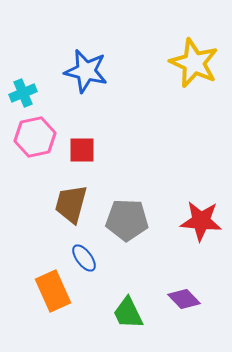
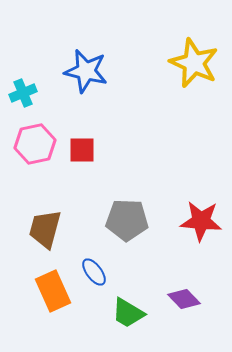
pink hexagon: moved 7 px down
brown trapezoid: moved 26 px left, 25 px down
blue ellipse: moved 10 px right, 14 px down
green trapezoid: rotated 33 degrees counterclockwise
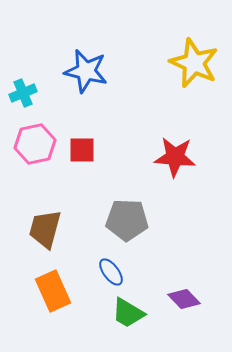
red star: moved 26 px left, 64 px up
blue ellipse: moved 17 px right
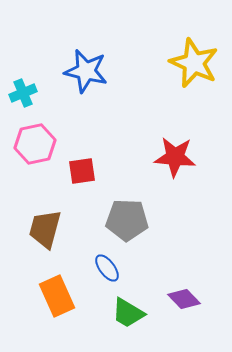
red square: moved 21 px down; rotated 8 degrees counterclockwise
blue ellipse: moved 4 px left, 4 px up
orange rectangle: moved 4 px right, 5 px down
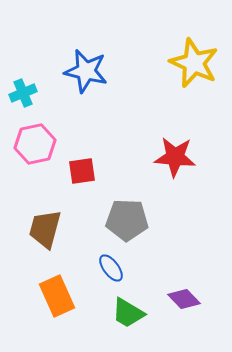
blue ellipse: moved 4 px right
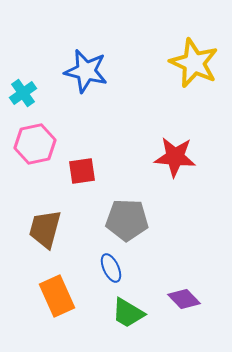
cyan cross: rotated 12 degrees counterclockwise
blue ellipse: rotated 12 degrees clockwise
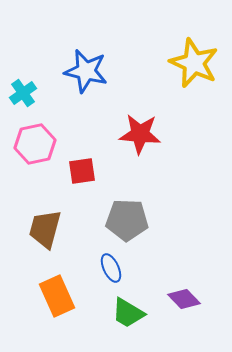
red star: moved 35 px left, 23 px up
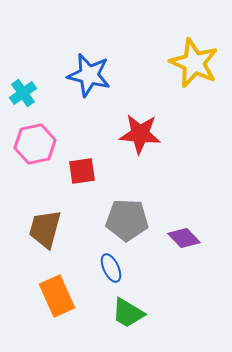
blue star: moved 3 px right, 4 px down
purple diamond: moved 61 px up
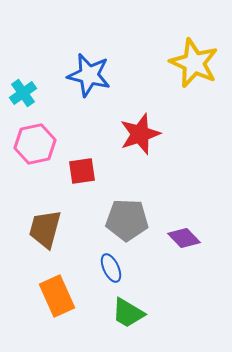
red star: rotated 24 degrees counterclockwise
